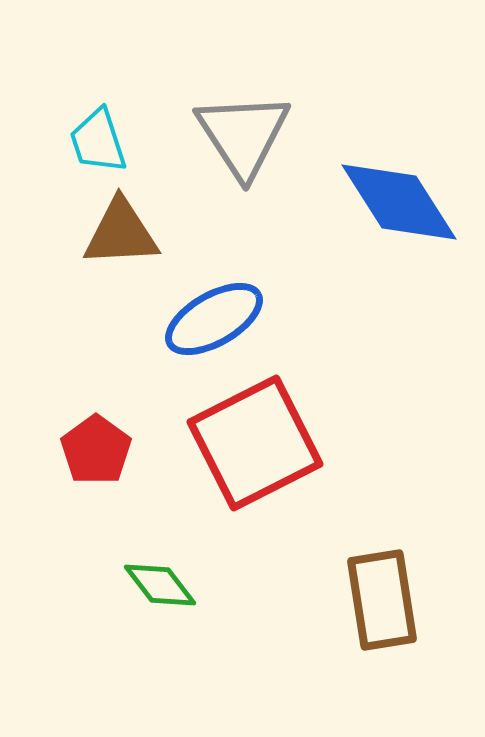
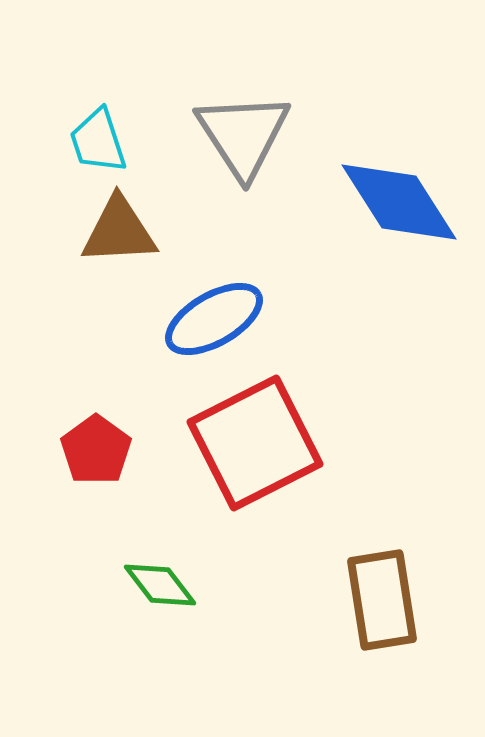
brown triangle: moved 2 px left, 2 px up
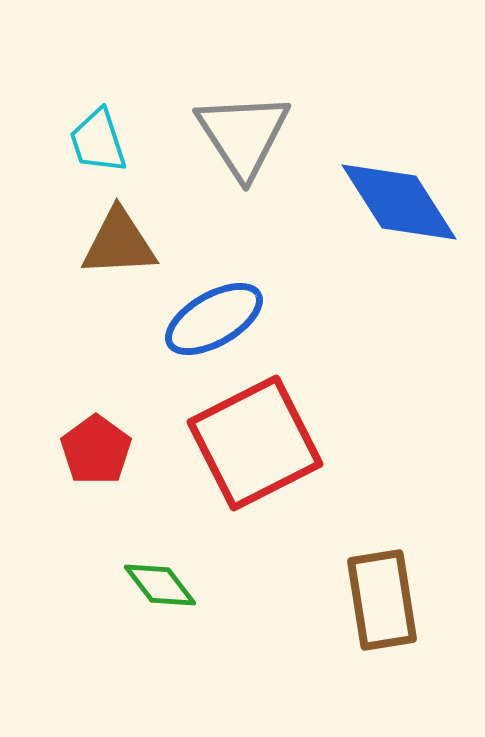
brown triangle: moved 12 px down
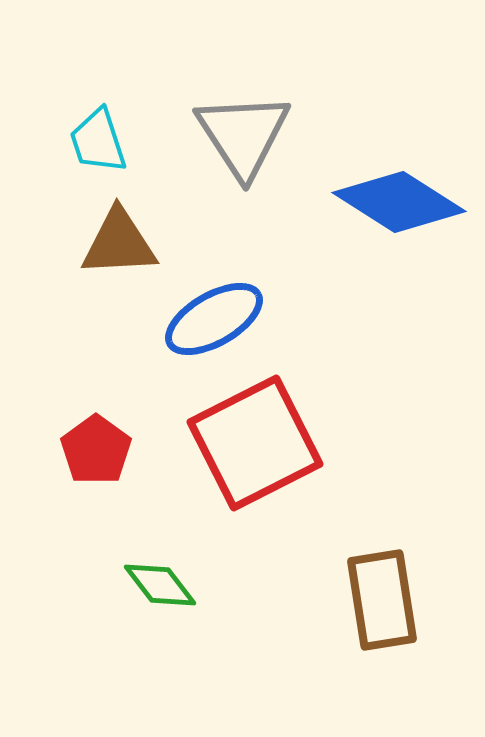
blue diamond: rotated 25 degrees counterclockwise
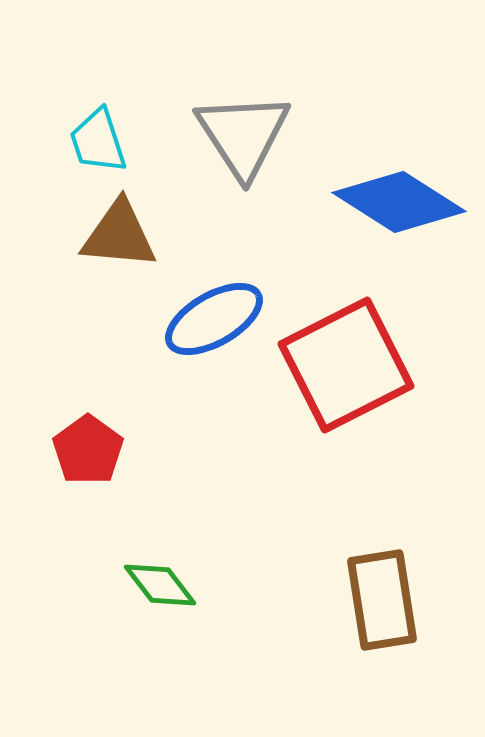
brown triangle: moved 8 px up; rotated 8 degrees clockwise
red square: moved 91 px right, 78 px up
red pentagon: moved 8 px left
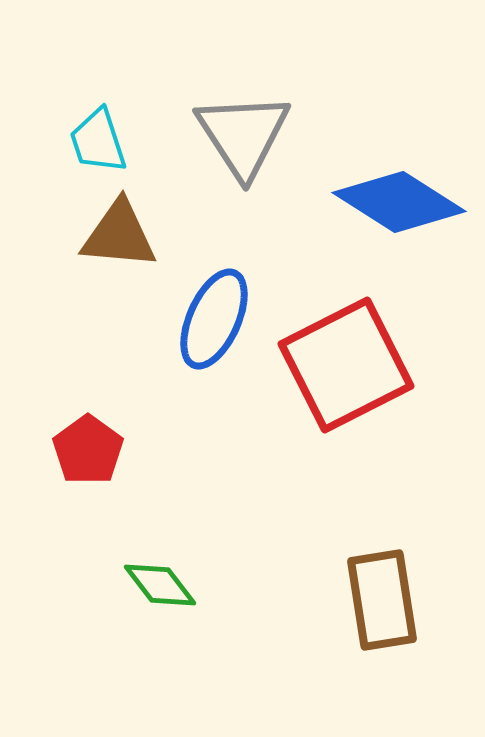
blue ellipse: rotated 36 degrees counterclockwise
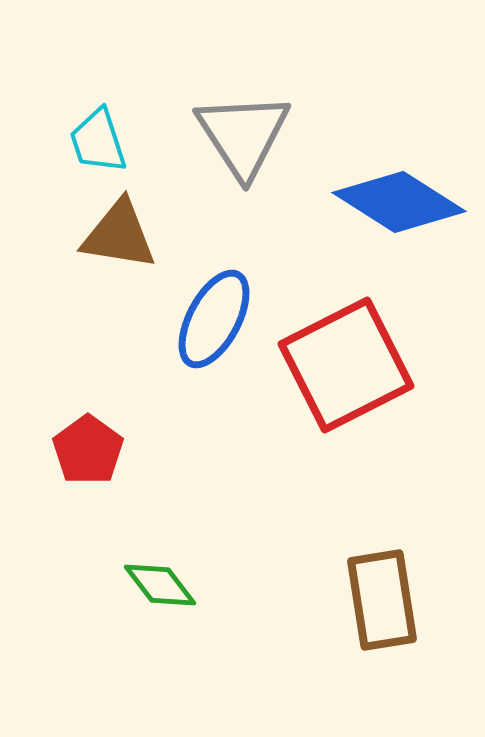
brown triangle: rotated 4 degrees clockwise
blue ellipse: rotated 4 degrees clockwise
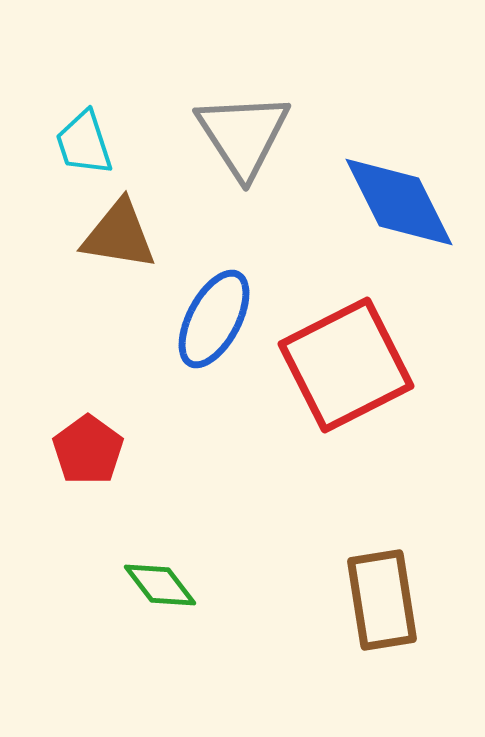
cyan trapezoid: moved 14 px left, 2 px down
blue diamond: rotated 31 degrees clockwise
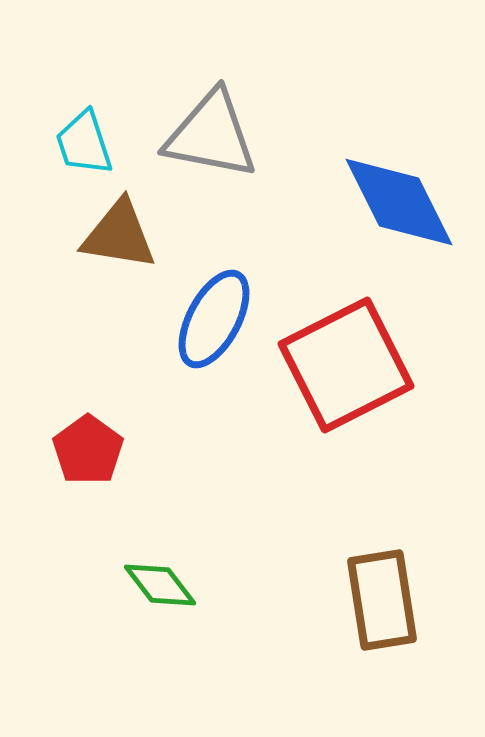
gray triangle: moved 32 px left; rotated 46 degrees counterclockwise
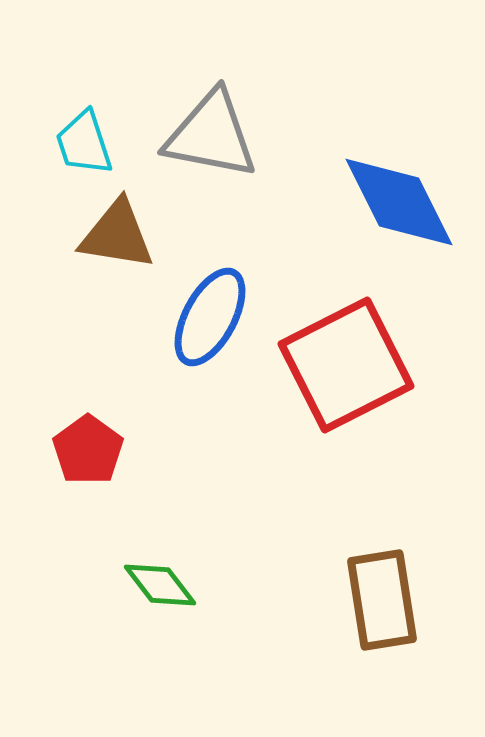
brown triangle: moved 2 px left
blue ellipse: moved 4 px left, 2 px up
